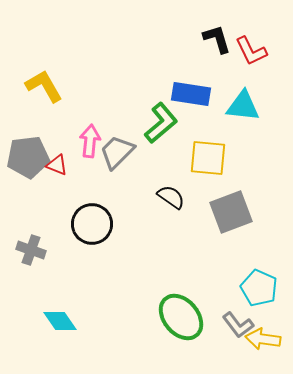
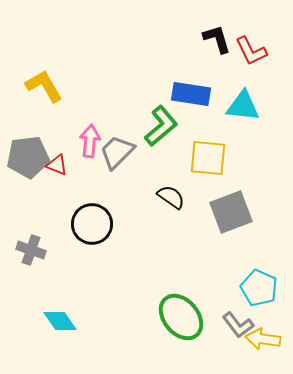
green L-shape: moved 3 px down
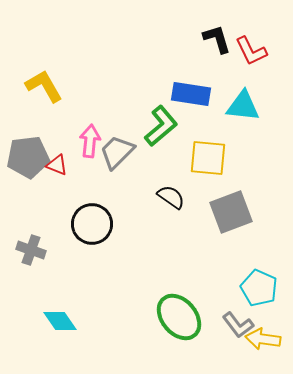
green ellipse: moved 2 px left
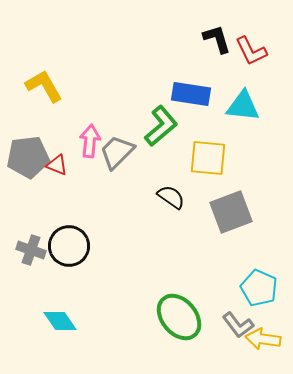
black circle: moved 23 px left, 22 px down
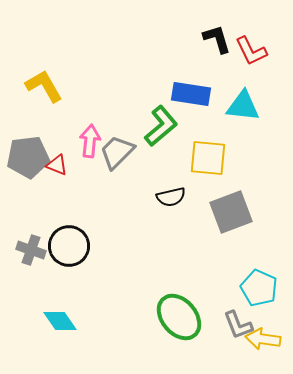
black semicircle: rotated 132 degrees clockwise
gray L-shape: rotated 16 degrees clockwise
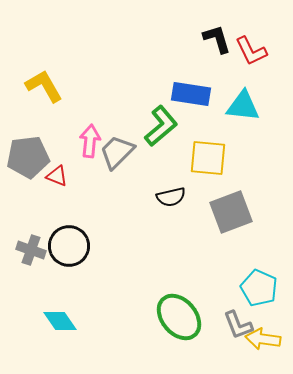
red triangle: moved 11 px down
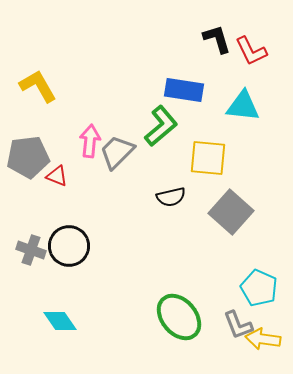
yellow L-shape: moved 6 px left
blue rectangle: moved 7 px left, 4 px up
gray square: rotated 27 degrees counterclockwise
